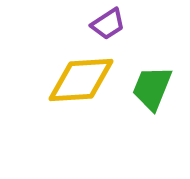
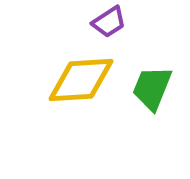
purple trapezoid: moved 1 px right, 2 px up
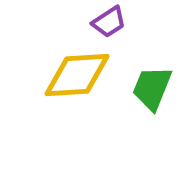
yellow diamond: moved 4 px left, 5 px up
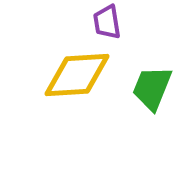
purple trapezoid: moved 2 px left; rotated 114 degrees clockwise
